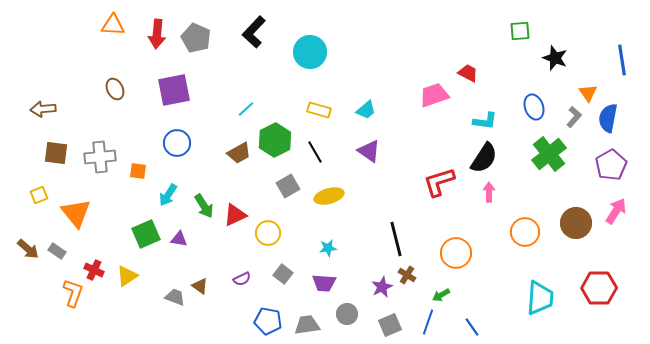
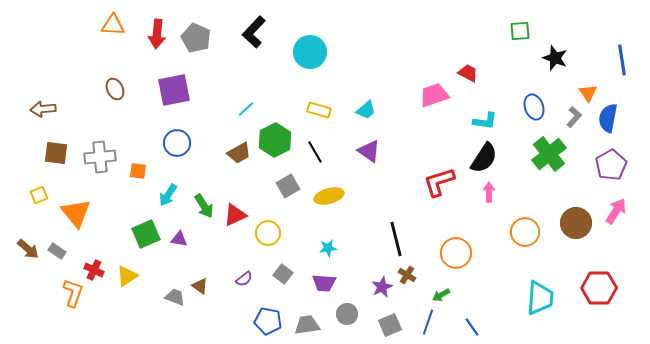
purple semicircle at (242, 279): moved 2 px right; rotated 12 degrees counterclockwise
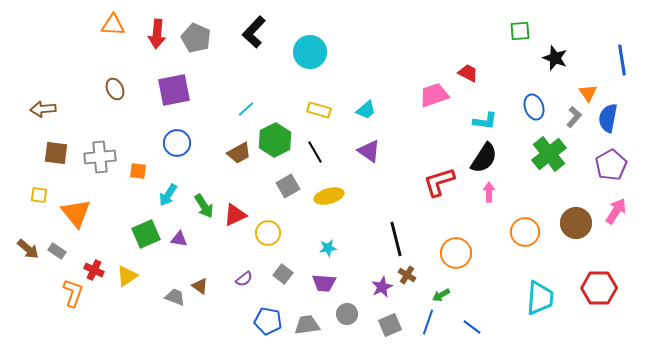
yellow square at (39, 195): rotated 30 degrees clockwise
blue line at (472, 327): rotated 18 degrees counterclockwise
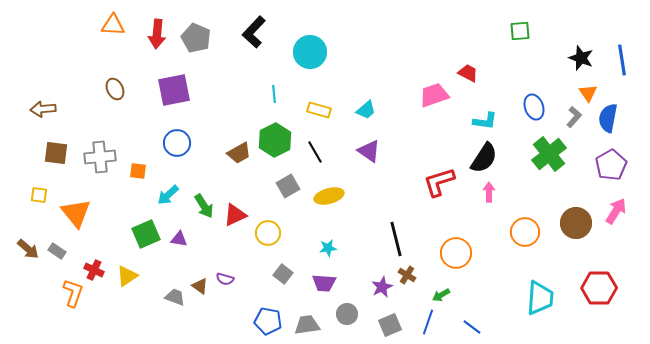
black star at (555, 58): moved 26 px right
cyan line at (246, 109): moved 28 px right, 15 px up; rotated 54 degrees counterclockwise
cyan arrow at (168, 195): rotated 15 degrees clockwise
purple semicircle at (244, 279): moved 19 px left; rotated 54 degrees clockwise
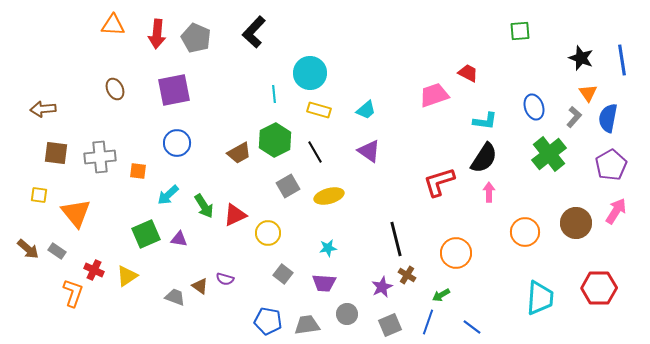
cyan circle at (310, 52): moved 21 px down
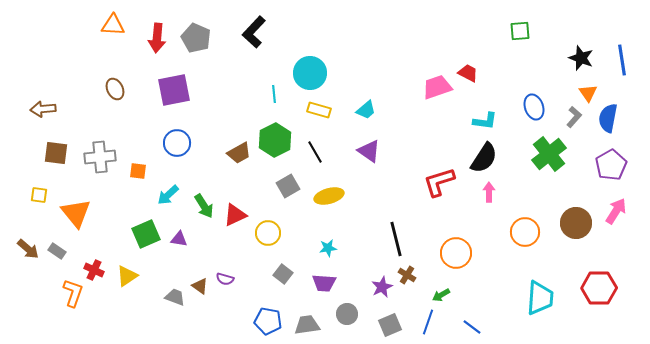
red arrow at (157, 34): moved 4 px down
pink trapezoid at (434, 95): moved 3 px right, 8 px up
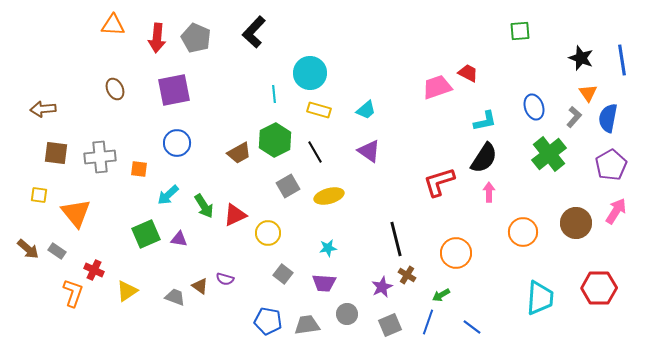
cyan L-shape at (485, 121): rotated 20 degrees counterclockwise
orange square at (138, 171): moved 1 px right, 2 px up
orange circle at (525, 232): moved 2 px left
yellow triangle at (127, 276): moved 15 px down
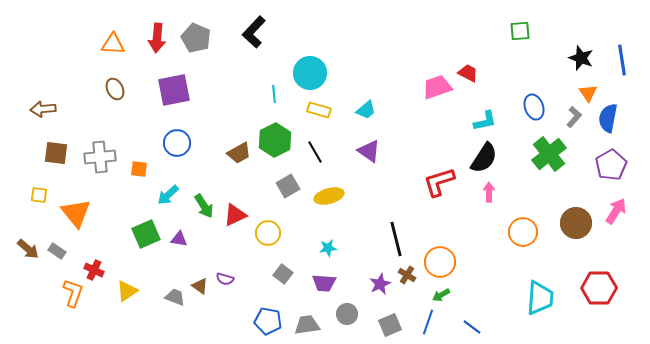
orange triangle at (113, 25): moved 19 px down
orange circle at (456, 253): moved 16 px left, 9 px down
purple star at (382, 287): moved 2 px left, 3 px up
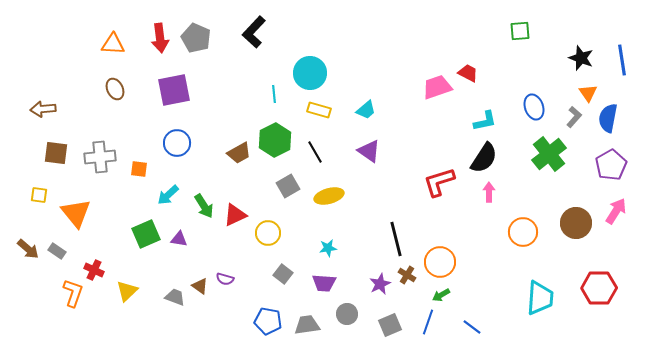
red arrow at (157, 38): moved 3 px right; rotated 12 degrees counterclockwise
yellow triangle at (127, 291): rotated 10 degrees counterclockwise
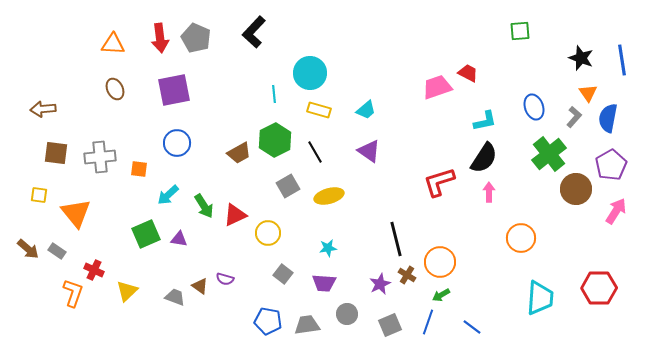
brown circle at (576, 223): moved 34 px up
orange circle at (523, 232): moved 2 px left, 6 px down
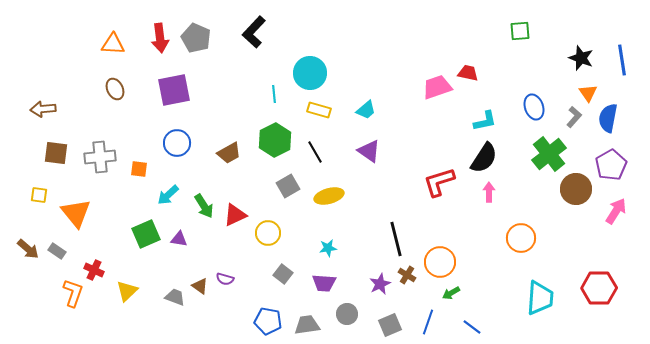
red trapezoid at (468, 73): rotated 15 degrees counterclockwise
brown trapezoid at (239, 153): moved 10 px left
green arrow at (441, 295): moved 10 px right, 2 px up
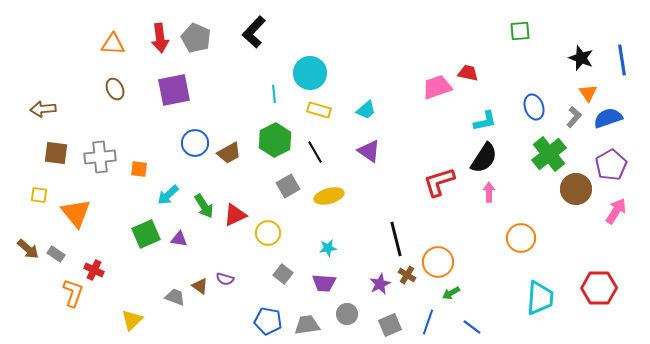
blue semicircle at (608, 118): rotated 60 degrees clockwise
blue circle at (177, 143): moved 18 px right
gray rectangle at (57, 251): moved 1 px left, 3 px down
orange circle at (440, 262): moved 2 px left
yellow triangle at (127, 291): moved 5 px right, 29 px down
